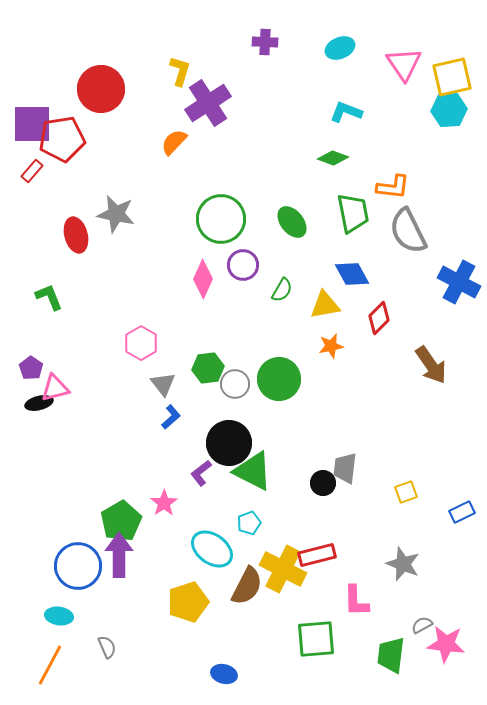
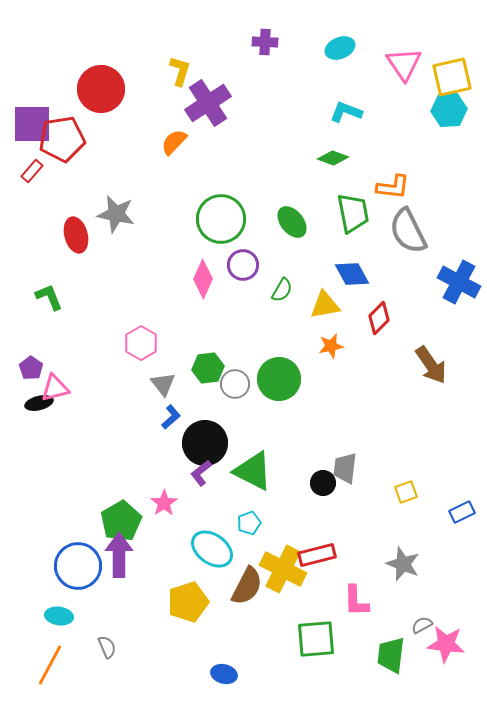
black circle at (229, 443): moved 24 px left
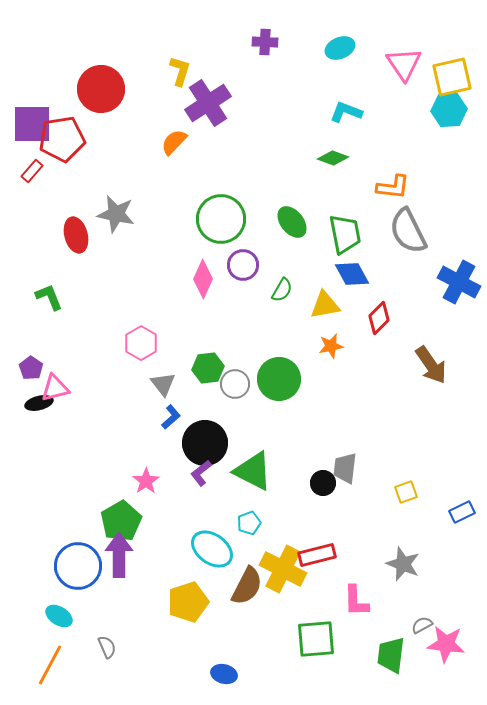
green trapezoid at (353, 213): moved 8 px left, 21 px down
pink star at (164, 503): moved 18 px left, 22 px up
cyan ellipse at (59, 616): rotated 24 degrees clockwise
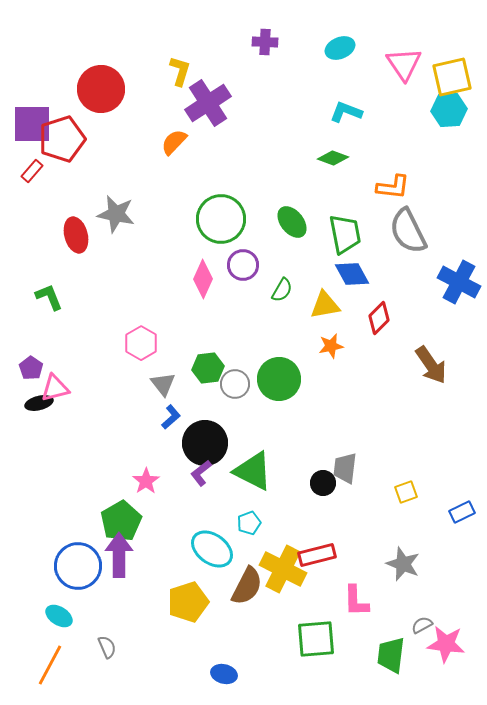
red pentagon at (62, 139): rotated 9 degrees counterclockwise
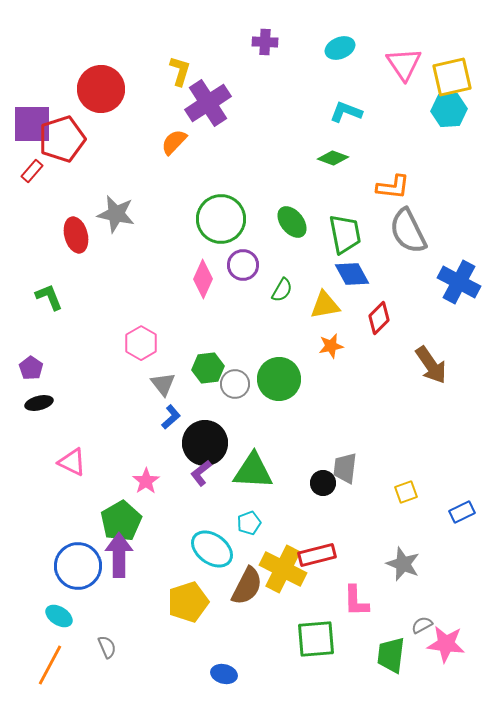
pink triangle at (55, 388): moved 17 px right, 74 px down; rotated 40 degrees clockwise
green triangle at (253, 471): rotated 24 degrees counterclockwise
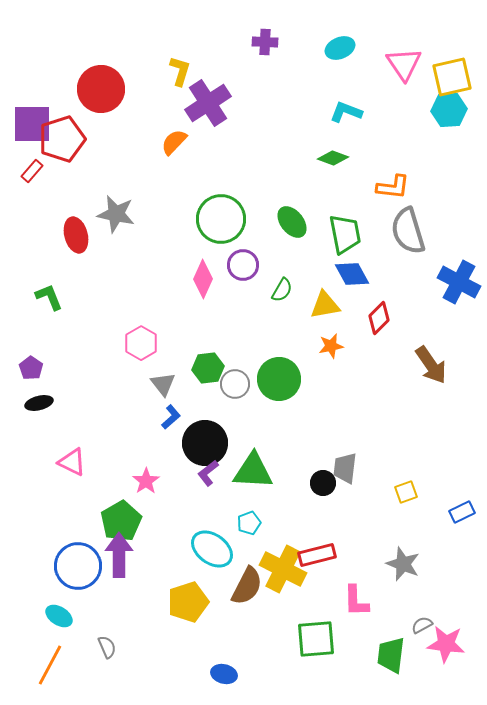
gray semicircle at (408, 231): rotated 9 degrees clockwise
purple L-shape at (201, 473): moved 7 px right
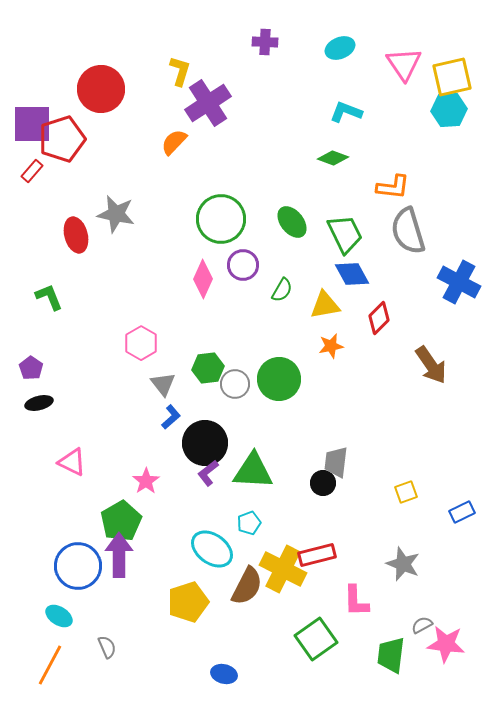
green trapezoid at (345, 234): rotated 15 degrees counterclockwise
gray trapezoid at (345, 468): moved 9 px left, 6 px up
green square at (316, 639): rotated 30 degrees counterclockwise
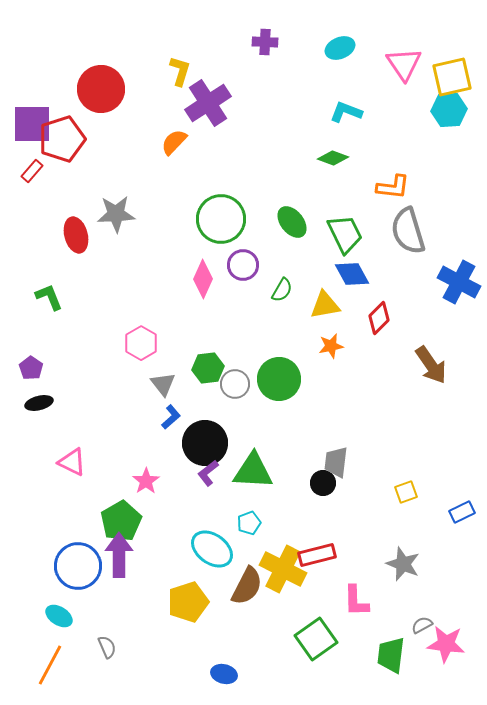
gray star at (116, 214): rotated 15 degrees counterclockwise
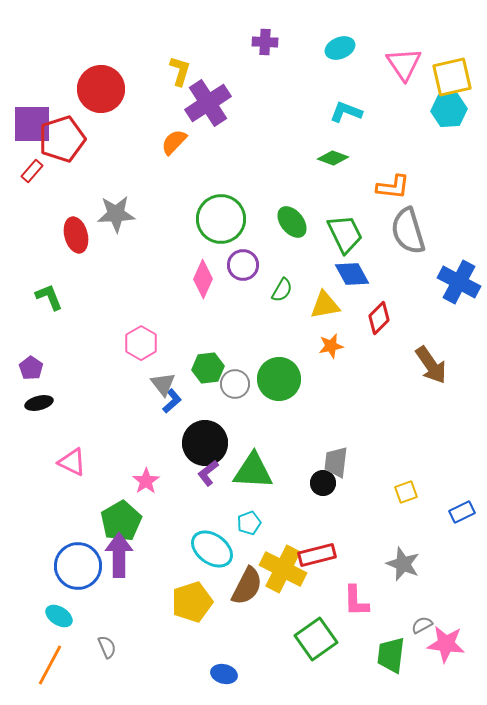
blue L-shape at (171, 417): moved 1 px right, 16 px up
yellow pentagon at (188, 602): moved 4 px right
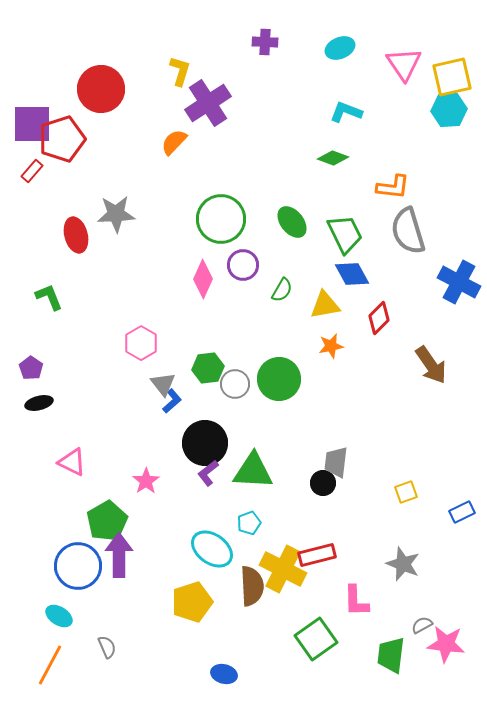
green pentagon at (121, 521): moved 14 px left
brown semicircle at (247, 586): moved 5 px right; rotated 30 degrees counterclockwise
